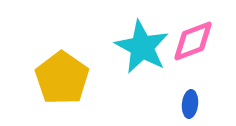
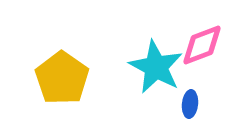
pink diamond: moved 9 px right, 4 px down
cyan star: moved 14 px right, 20 px down
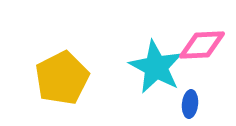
pink diamond: rotated 18 degrees clockwise
yellow pentagon: rotated 10 degrees clockwise
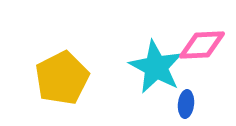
blue ellipse: moved 4 px left
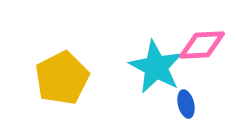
blue ellipse: rotated 20 degrees counterclockwise
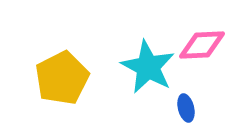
cyan star: moved 8 px left
blue ellipse: moved 4 px down
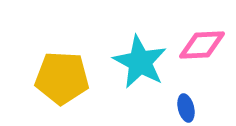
cyan star: moved 8 px left, 5 px up
yellow pentagon: rotated 30 degrees clockwise
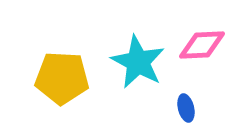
cyan star: moved 2 px left
